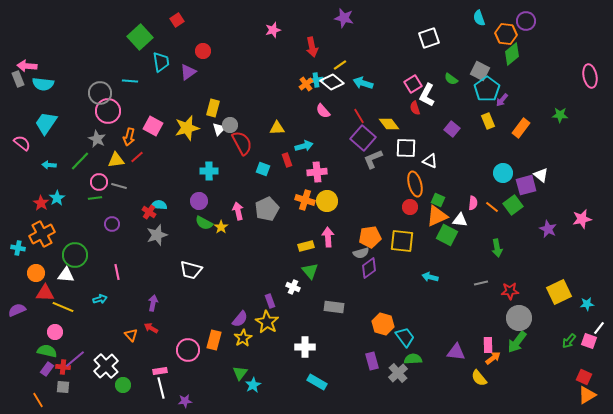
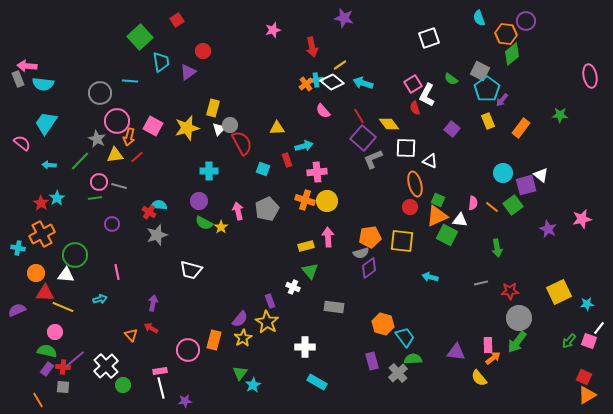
pink circle at (108, 111): moved 9 px right, 10 px down
yellow triangle at (116, 160): moved 1 px left, 5 px up
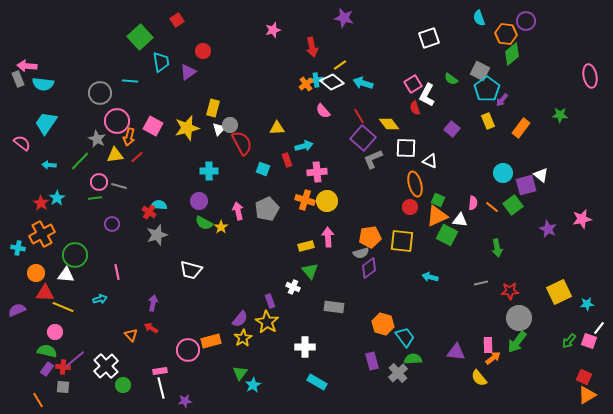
orange rectangle at (214, 340): moved 3 px left, 1 px down; rotated 60 degrees clockwise
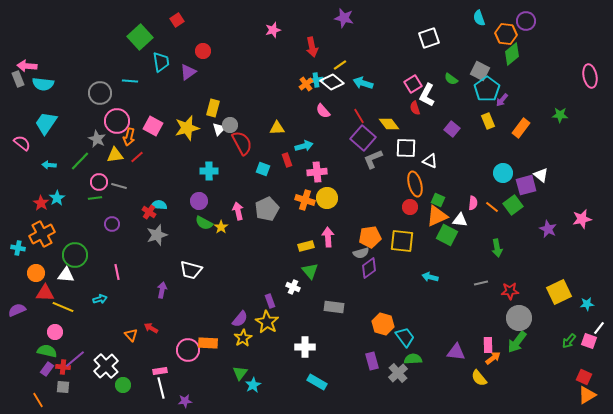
yellow circle at (327, 201): moved 3 px up
purple arrow at (153, 303): moved 9 px right, 13 px up
orange rectangle at (211, 341): moved 3 px left, 2 px down; rotated 18 degrees clockwise
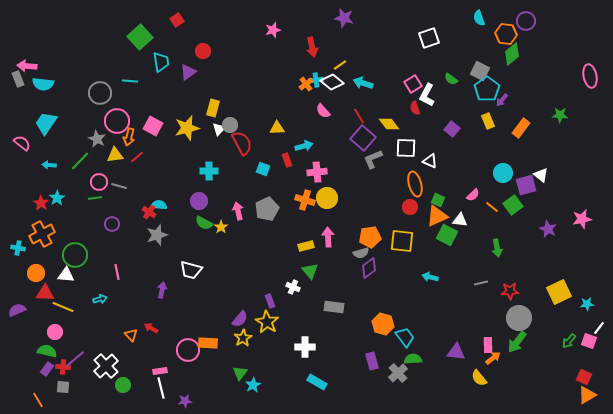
pink semicircle at (473, 203): moved 8 px up; rotated 40 degrees clockwise
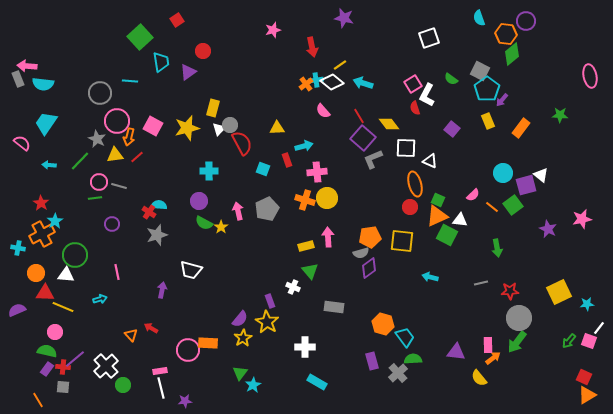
cyan star at (57, 198): moved 2 px left, 23 px down
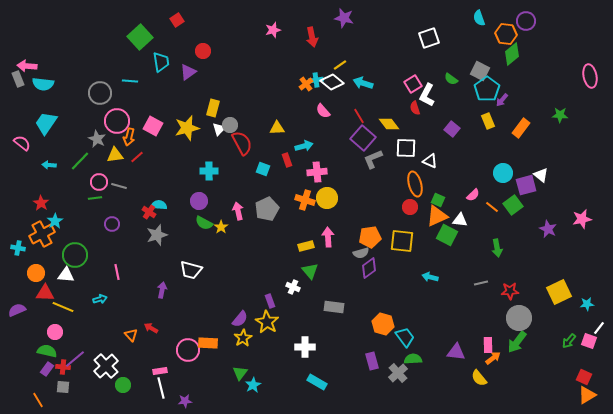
red arrow at (312, 47): moved 10 px up
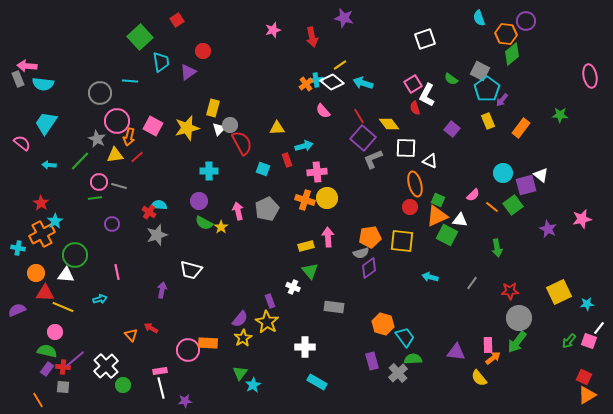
white square at (429, 38): moved 4 px left, 1 px down
gray line at (481, 283): moved 9 px left; rotated 40 degrees counterclockwise
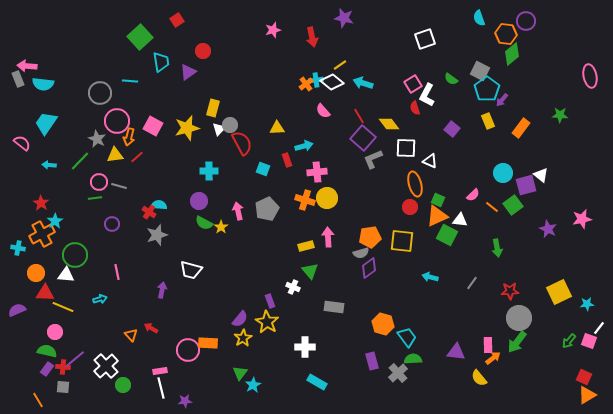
cyan trapezoid at (405, 337): moved 2 px right
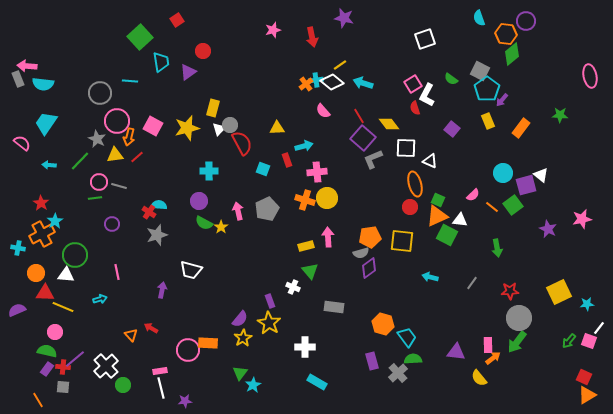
yellow star at (267, 322): moved 2 px right, 1 px down
